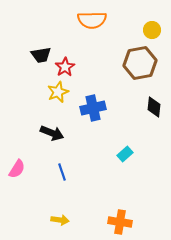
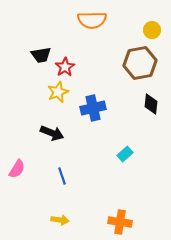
black diamond: moved 3 px left, 3 px up
blue line: moved 4 px down
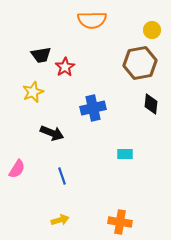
yellow star: moved 25 px left
cyan rectangle: rotated 42 degrees clockwise
yellow arrow: rotated 24 degrees counterclockwise
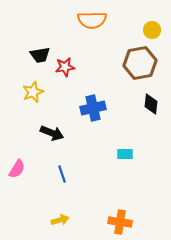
black trapezoid: moved 1 px left
red star: rotated 24 degrees clockwise
blue line: moved 2 px up
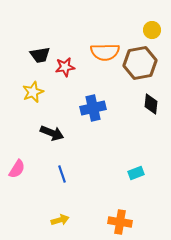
orange semicircle: moved 13 px right, 32 px down
cyan rectangle: moved 11 px right, 19 px down; rotated 21 degrees counterclockwise
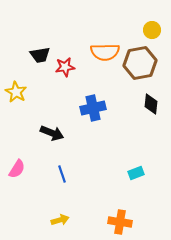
yellow star: moved 17 px left; rotated 20 degrees counterclockwise
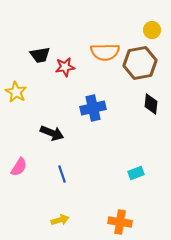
pink semicircle: moved 2 px right, 2 px up
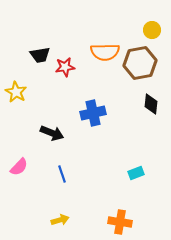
blue cross: moved 5 px down
pink semicircle: rotated 12 degrees clockwise
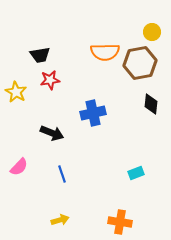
yellow circle: moved 2 px down
red star: moved 15 px left, 13 px down
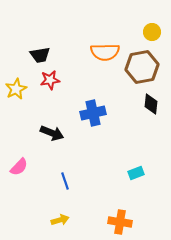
brown hexagon: moved 2 px right, 4 px down
yellow star: moved 3 px up; rotated 15 degrees clockwise
blue line: moved 3 px right, 7 px down
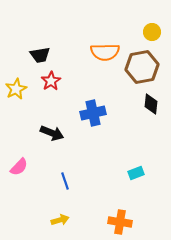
red star: moved 1 px right, 1 px down; rotated 24 degrees counterclockwise
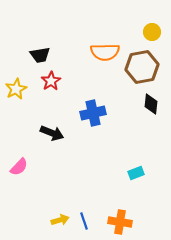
blue line: moved 19 px right, 40 px down
